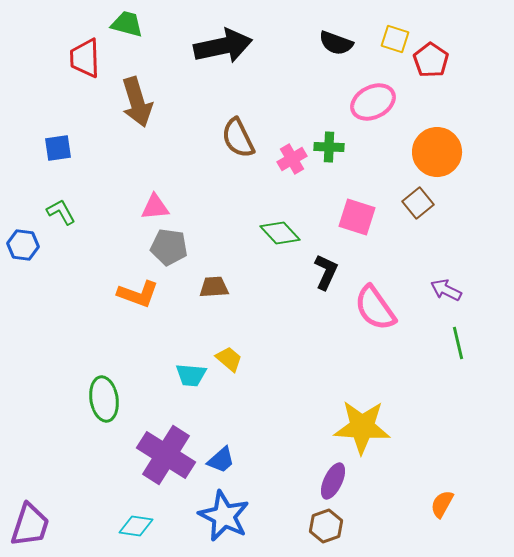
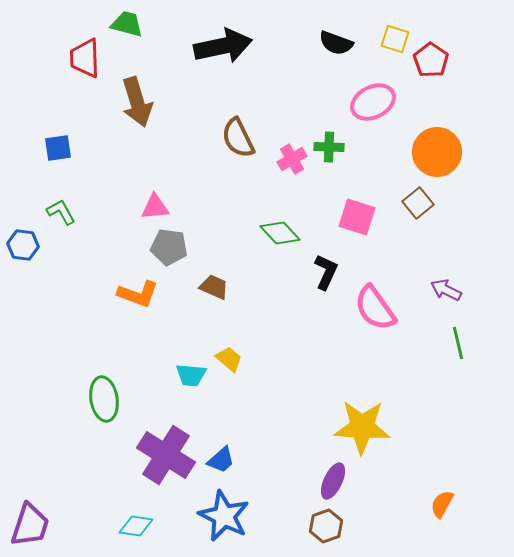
brown trapezoid: rotated 28 degrees clockwise
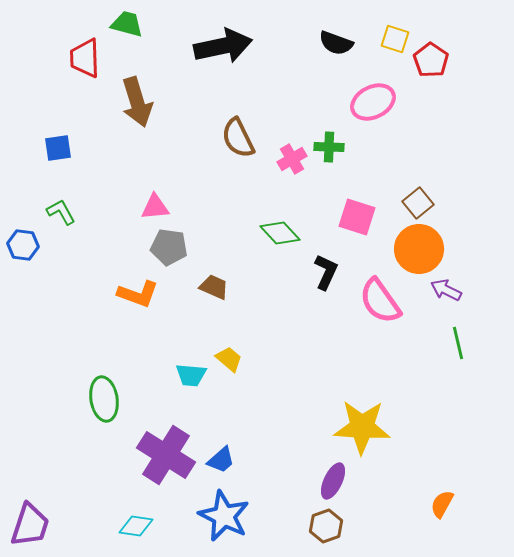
orange circle: moved 18 px left, 97 px down
pink semicircle: moved 5 px right, 7 px up
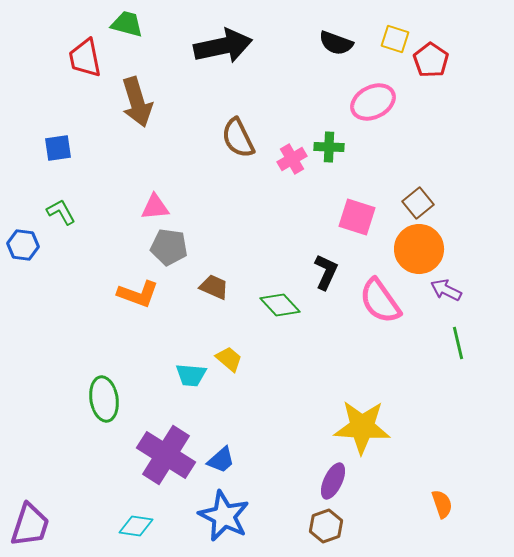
red trapezoid: rotated 9 degrees counterclockwise
green diamond: moved 72 px down
orange semicircle: rotated 132 degrees clockwise
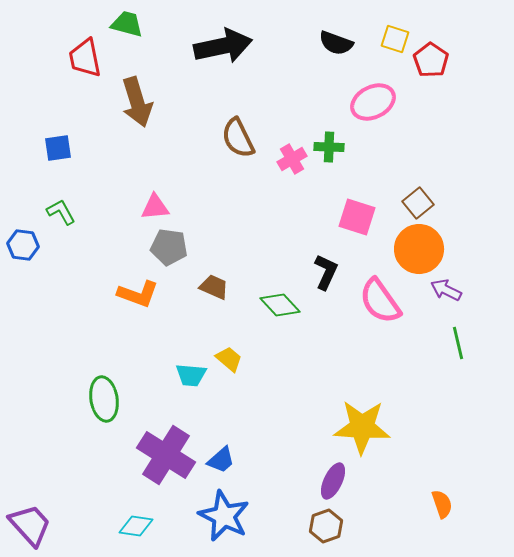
purple trapezoid: rotated 60 degrees counterclockwise
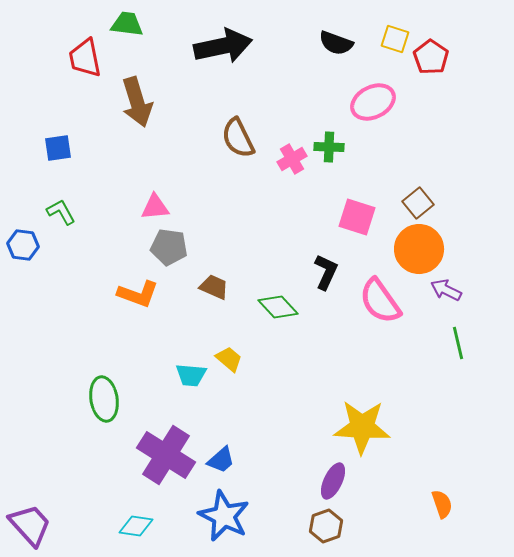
green trapezoid: rotated 8 degrees counterclockwise
red pentagon: moved 3 px up
green diamond: moved 2 px left, 2 px down
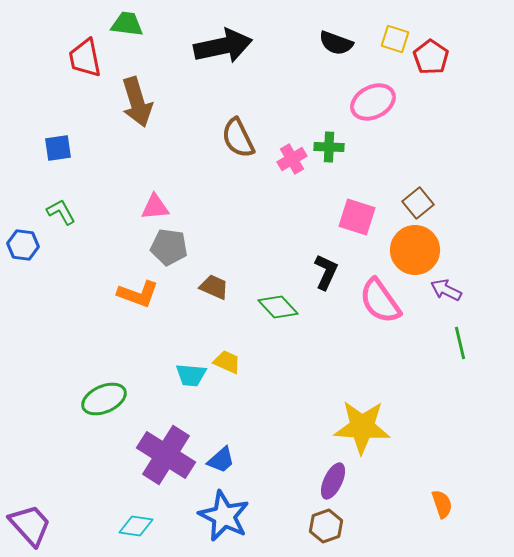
orange circle: moved 4 px left, 1 px down
green line: moved 2 px right
yellow trapezoid: moved 2 px left, 3 px down; rotated 16 degrees counterclockwise
green ellipse: rotated 75 degrees clockwise
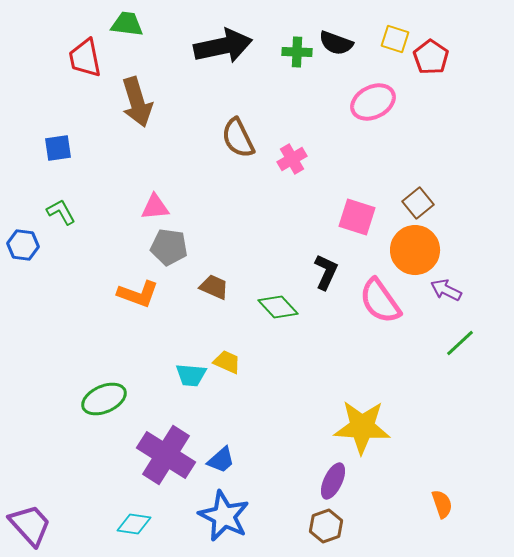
green cross: moved 32 px left, 95 px up
green line: rotated 60 degrees clockwise
cyan diamond: moved 2 px left, 2 px up
